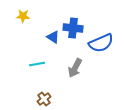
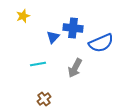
yellow star: rotated 24 degrees counterclockwise
blue triangle: rotated 40 degrees clockwise
cyan line: moved 1 px right
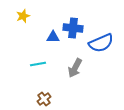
blue triangle: rotated 48 degrees clockwise
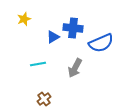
yellow star: moved 1 px right, 3 px down
blue triangle: rotated 32 degrees counterclockwise
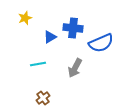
yellow star: moved 1 px right, 1 px up
blue triangle: moved 3 px left
brown cross: moved 1 px left, 1 px up
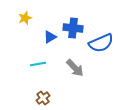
gray arrow: rotated 72 degrees counterclockwise
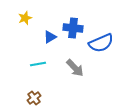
brown cross: moved 9 px left
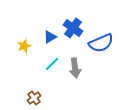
yellow star: moved 1 px left, 28 px down
blue cross: rotated 30 degrees clockwise
cyan line: moved 14 px right; rotated 35 degrees counterclockwise
gray arrow: rotated 36 degrees clockwise
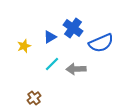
gray arrow: moved 1 px right, 1 px down; rotated 96 degrees clockwise
